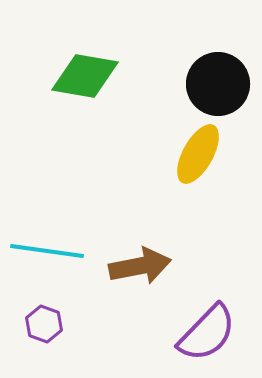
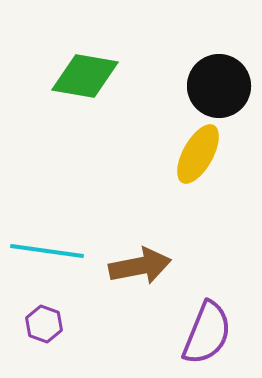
black circle: moved 1 px right, 2 px down
purple semicircle: rotated 22 degrees counterclockwise
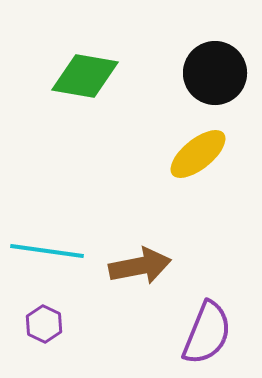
black circle: moved 4 px left, 13 px up
yellow ellipse: rotated 22 degrees clockwise
purple hexagon: rotated 6 degrees clockwise
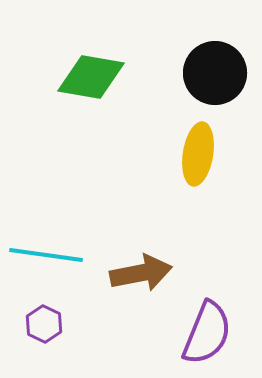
green diamond: moved 6 px right, 1 px down
yellow ellipse: rotated 42 degrees counterclockwise
cyan line: moved 1 px left, 4 px down
brown arrow: moved 1 px right, 7 px down
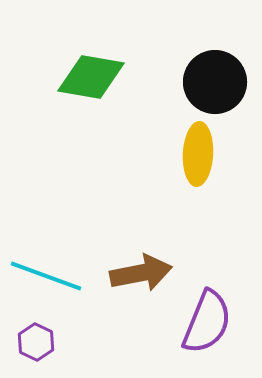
black circle: moved 9 px down
yellow ellipse: rotated 6 degrees counterclockwise
cyan line: moved 21 px down; rotated 12 degrees clockwise
purple hexagon: moved 8 px left, 18 px down
purple semicircle: moved 11 px up
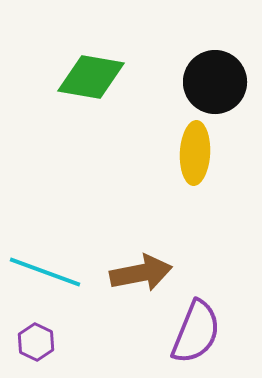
yellow ellipse: moved 3 px left, 1 px up
cyan line: moved 1 px left, 4 px up
purple semicircle: moved 11 px left, 10 px down
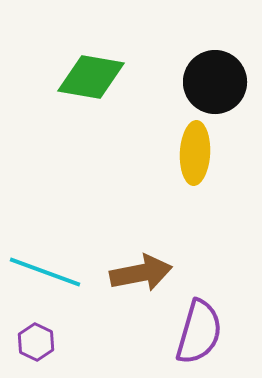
purple semicircle: moved 3 px right; rotated 6 degrees counterclockwise
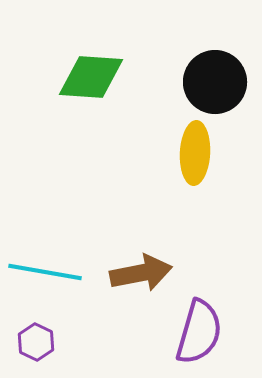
green diamond: rotated 6 degrees counterclockwise
cyan line: rotated 10 degrees counterclockwise
